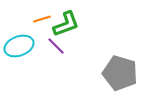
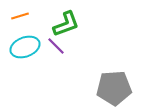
orange line: moved 22 px left, 3 px up
cyan ellipse: moved 6 px right, 1 px down
gray pentagon: moved 6 px left, 15 px down; rotated 20 degrees counterclockwise
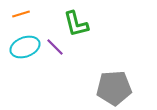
orange line: moved 1 px right, 2 px up
green L-shape: moved 10 px right; rotated 96 degrees clockwise
purple line: moved 1 px left, 1 px down
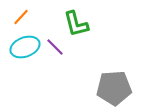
orange line: moved 3 px down; rotated 30 degrees counterclockwise
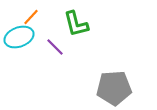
orange line: moved 10 px right
cyan ellipse: moved 6 px left, 10 px up
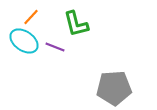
cyan ellipse: moved 5 px right, 4 px down; rotated 56 degrees clockwise
purple line: rotated 24 degrees counterclockwise
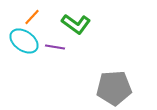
orange line: moved 1 px right
green L-shape: rotated 40 degrees counterclockwise
purple line: rotated 12 degrees counterclockwise
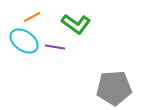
orange line: rotated 18 degrees clockwise
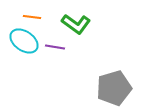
orange line: rotated 36 degrees clockwise
gray pentagon: rotated 12 degrees counterclockwise
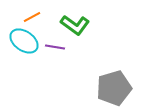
orange line: rotated 36 degrees counterclockwise
green L-shape: moved 1 px left, 1 px down
